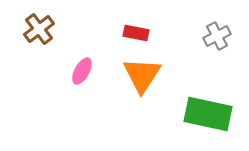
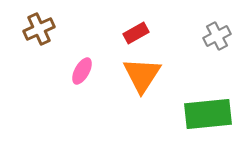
brown cross: rotated 12 degrees clockwise
red rectangle: rotated 40 degrees counterclockwise
green rectangle: rotated 18 degrees counterclockwise
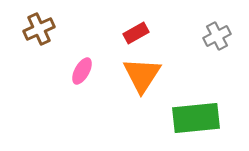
green rectangle: moved 12 px left, 4 px down
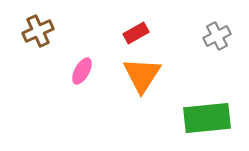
brown cross: moved 1 px left, 2 px down
green rectangle: moved 11 px right
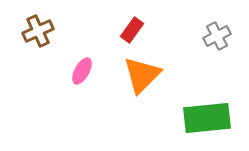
red rectangle: moved 4 px left, 3 px up; rotated 25 degrees counterclockwise
orange triangle: rotated 12 degrees clockwise
